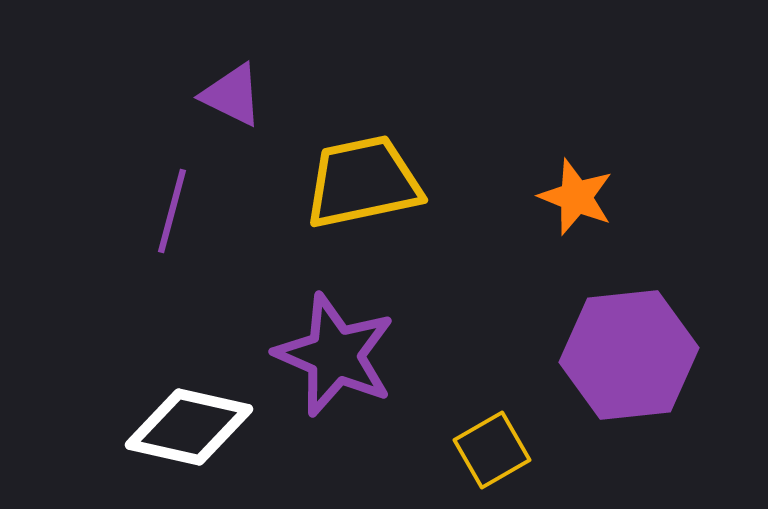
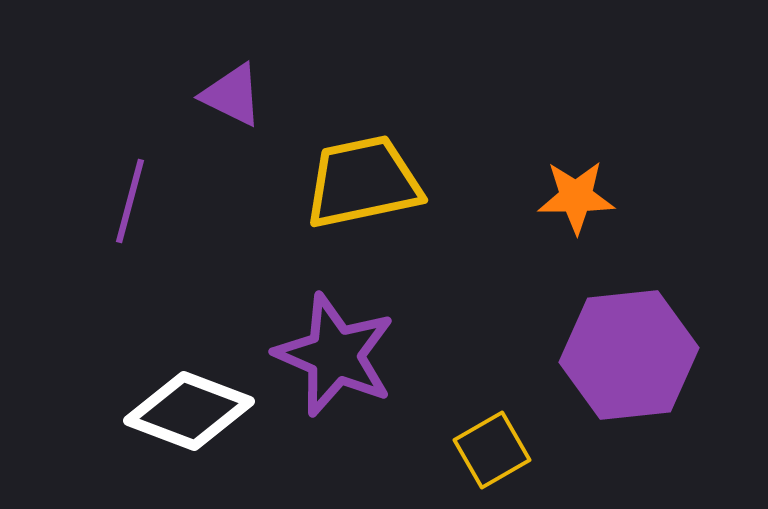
orange star: rotated 22 degrees counterclockwise
purple line: moved 42 px left, 10 px up
white diamond: moved 16 px up; rotated 8 degrees clockwise
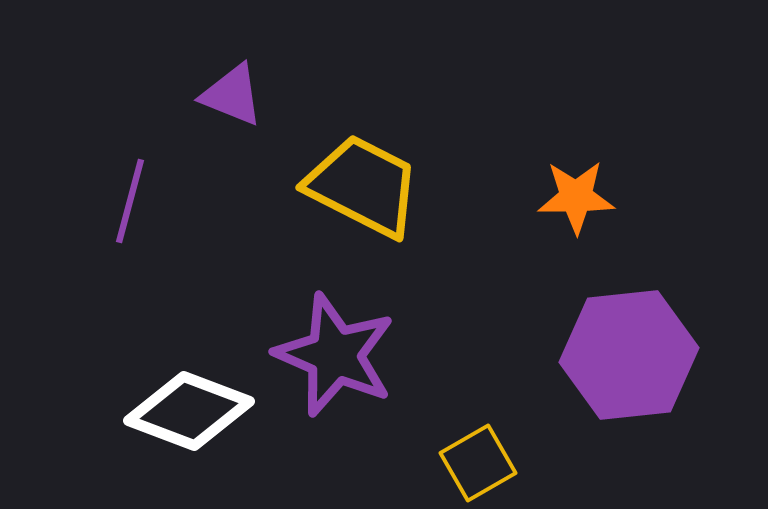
purple triangle: rotated 4 degrees counterclockwise
yellow trapezoid: moved 4 px down; rotated 39 degrees clockwise
yellow square: moved 14 px left, 13 px down
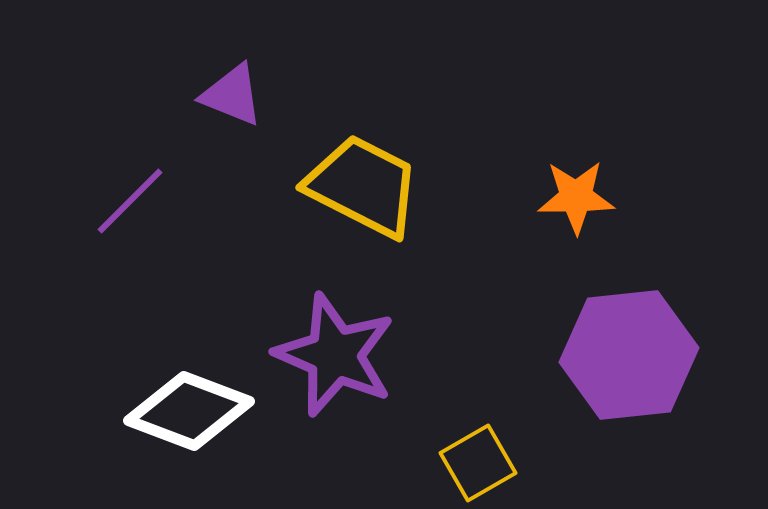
purple line: rotated 30 degrees clockwise
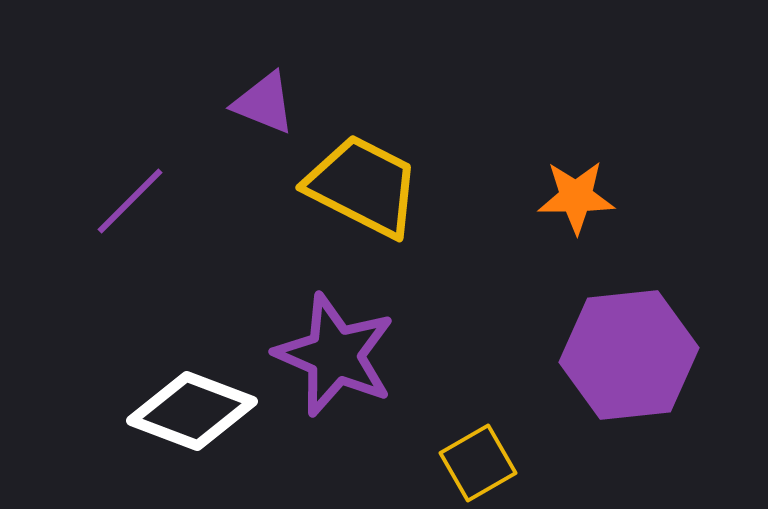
purple triangle: moved 32 px right, 8 px down
white diamond: moved 3 px right
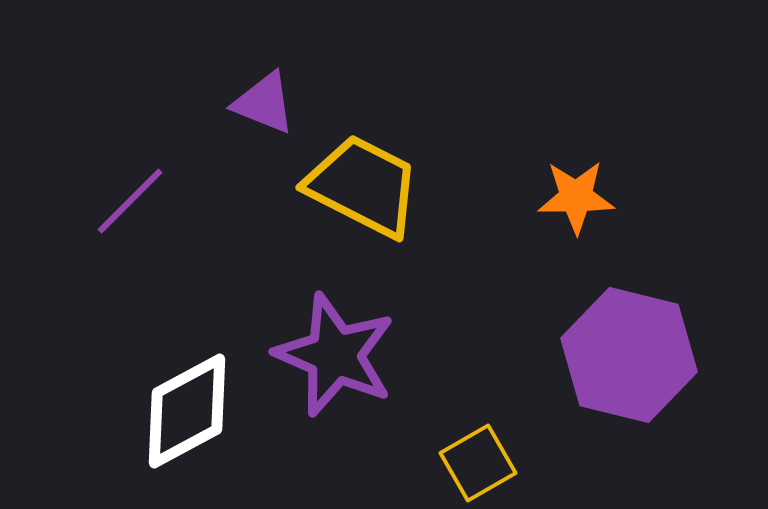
purple hexagon: rotated 20 degrees clockwise
white diamond: moved 5 px left; rotated 49 degrees counterclockwise
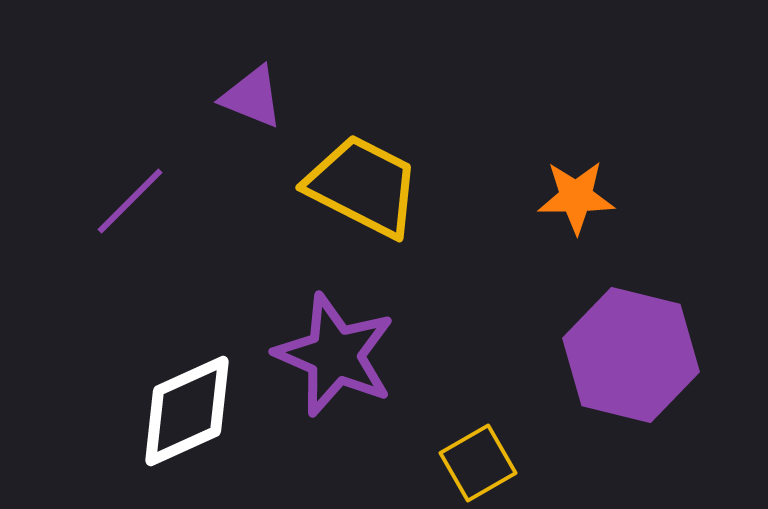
purple triangle: moved 12 px left, 6 px up
purple hexagon: moved 2 px right
white diamond: rotated 4 degrees clockwise
